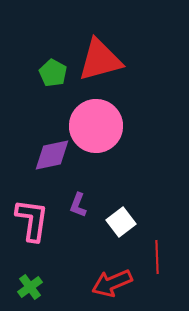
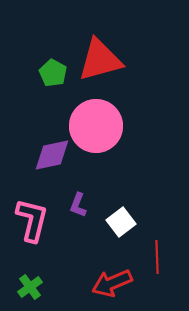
pink L-shape: rotated 6 degrees clockwise
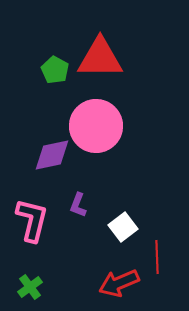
red triangle: moved 2 px up; rotated 15 degrees clockwise
green pentagon: moved 2 px right, 3 px up
white square: moved 2 px right, 5 px down
red arrow: moved 7 px right
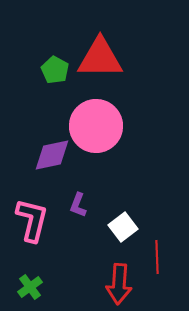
red arrow: moved 1 px down; rotated 63 degrees counterclockwise
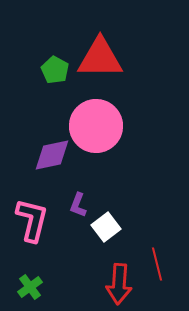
white square: moved 17 px left
red line: moved 7 px down; rotated 12 degrees counterclockwise
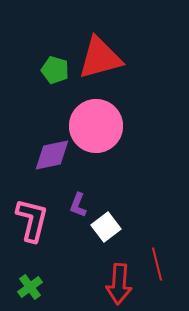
red triangle: rotated 15 degrees counterclockwise
green pentagon: rotated 12 degrees counterclockwise
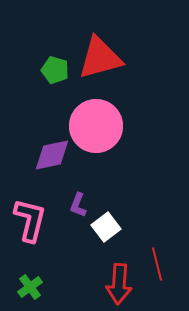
pink L-shape: moved 2 px left
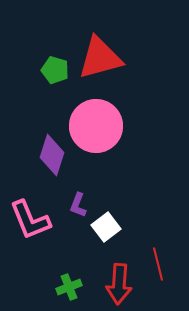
purple diamond: rotated 60 degrees counterclockwise
pink L-shape: rotated 144 degrees clockwise
red line: moved 1 px right
green cross: moved 39 px right; rotated 15 degrees clockwise
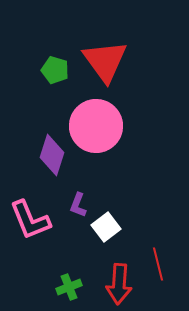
red triangle: moved 5 px right, 3 px down; rotated 51 degrees counterclockwise
